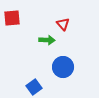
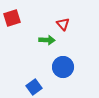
red square: rotated 12 degrees counterclockwise
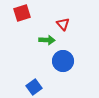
red square: moved 10 px right, 5 px up
blue circle: moved 6 px up
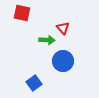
red square: rotated 30 degrees clockwise
red triangle: moved 4 px down
blue square: moved 4 px up
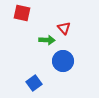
red triangle: moved 1 px right
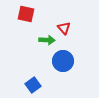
red square: moved 4 px right, 1 px down
blue square: moved 1 px left, 2 px down
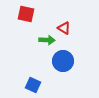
red triangle: rotated 16 degrees counterclockwise
blue square: rotated 28 degrees counterclockwise
